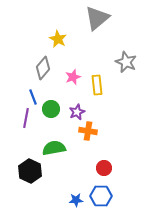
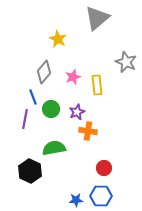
gray diamond: moved 1 px right, 4 px down
purple line: moved 1 px left, 1 px down
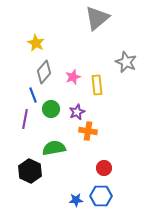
yellow star: moved 22 px left, 4 px down
blue line: moved 2 px up
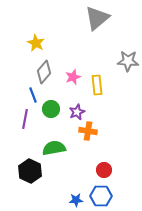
gray star: moved 2 px right, 1 px up; rotated 20 degrees counterclockwise
red circle: moved 2 px down
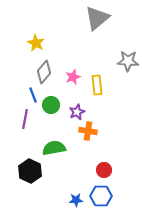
green circle: moved 4 px up
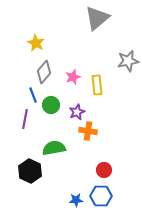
gray star: rotated 15 degrees counterclockwise
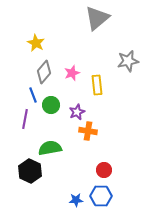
pink star: moved 1 px left, 4 px up
green semicircle: moved 4 px left
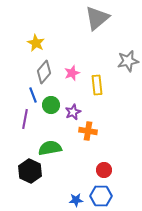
purple star: moved 4 px left
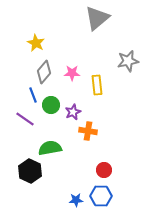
pink star: rotated 21 degrees clockwise
purple line: rotated 66 degrees counterclockwise
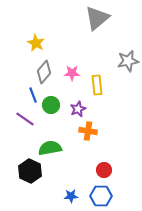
purple star: moved 5 px right, 3 px up
blue star: moved 5 px left, 4 px up
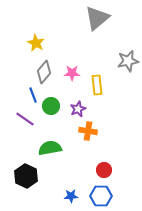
green circle: moved 1 px down
black hexagon: moved 4 px left, 5 px down
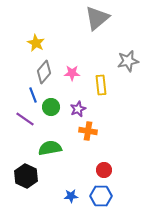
yellow rectangle: moved 4 px right
green circle: moved 1 px down
